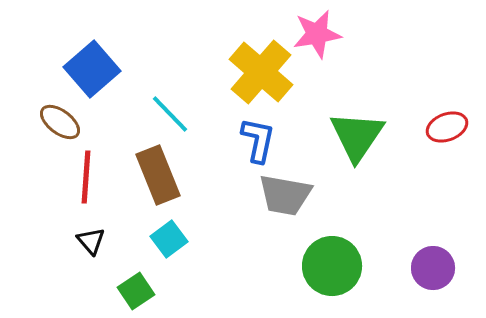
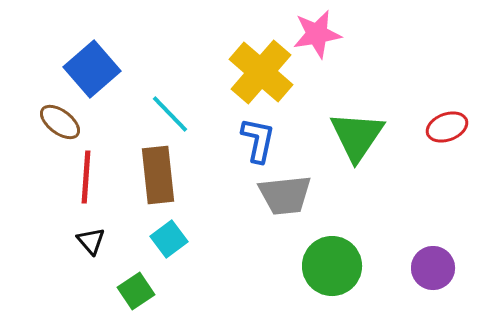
brown rectangle: rotated 16 degrees clockwise
gray trapezoid: rotated 16 degrees counterclockwise
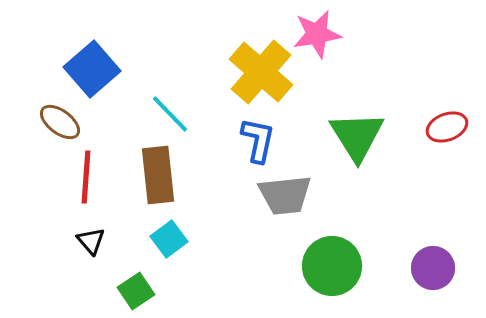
green triangle: rotated 6 degrees counterclockwise
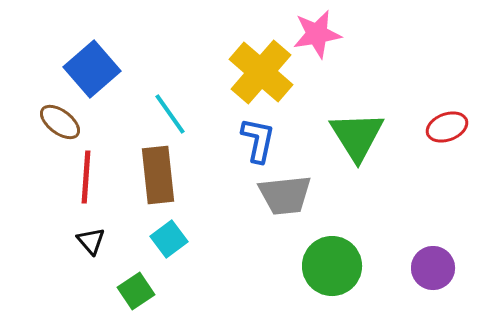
cyan line: rotated 9 degrees clockwise
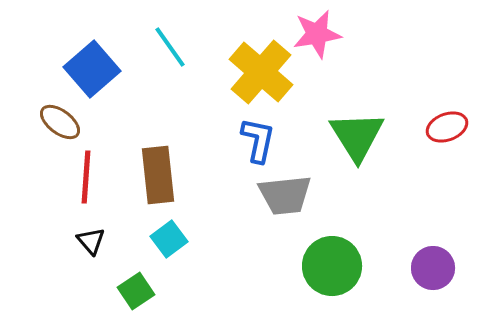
cyan line: moved 67 px up
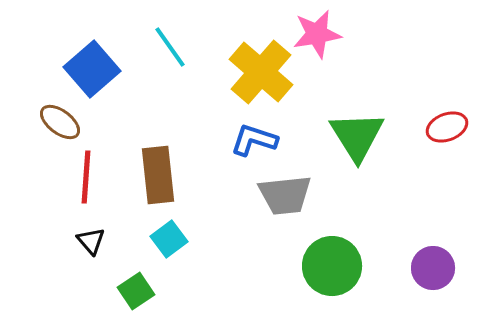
blue L-shape: moved 4 px left; rotated 84 degrees counterclockwise
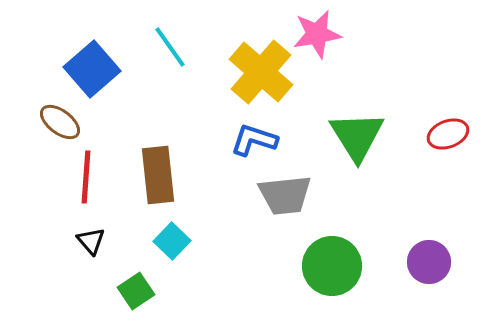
red ellipse: moved 1 px right, 7 px down
cyan square: moved 3 px right, 2 px down; rotated 9 degrees counterclockwise
purple circle: moved 4 px left, 6 px up
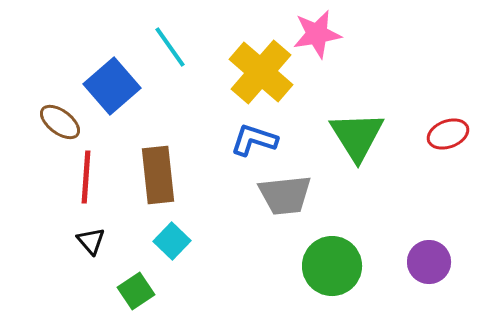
blue square: moved 20 px right, 17 px down
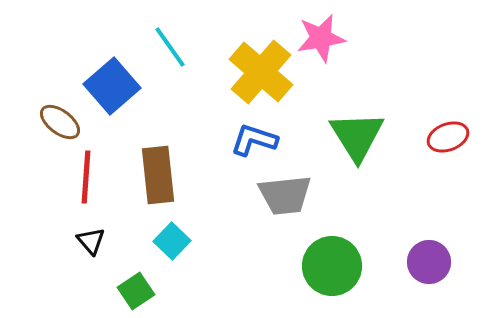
pink star: moved 4 px right, 4 px down
red ellipse: moved 3 px down
